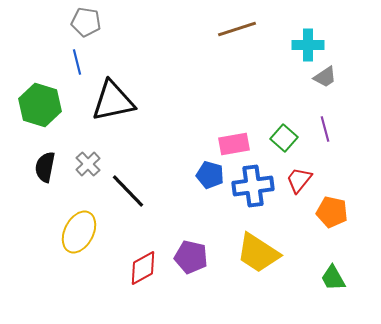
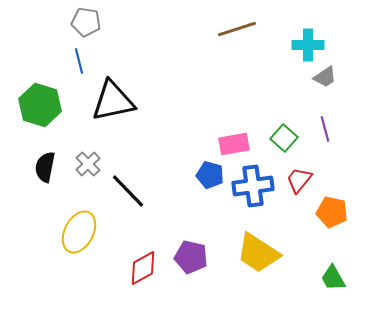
blue line: moved 2 px right, 1 px up
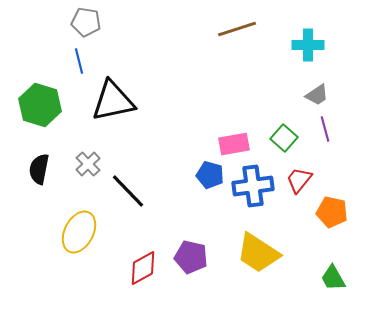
gray trapezoid: moved 8 px left, 18 px down
black semicircle: moved 6 px left, 2 px down
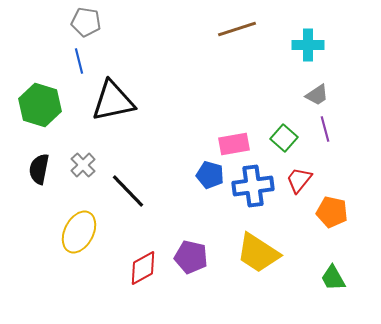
gray cross: moved 5 px left, 1 px down
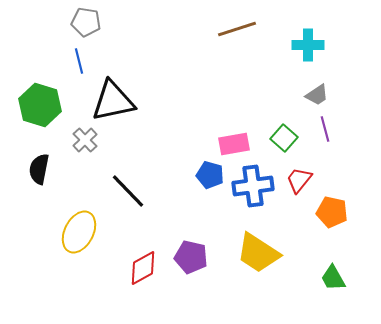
gray cross: moved 2 px right, 25 px up
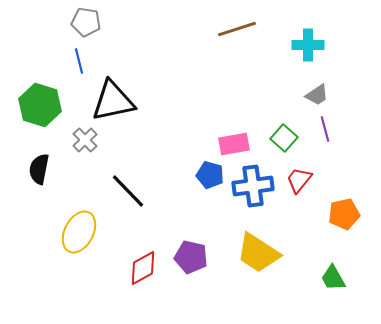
orange pentagon: moved 12 px right, 2 px down; rotated 24 degrees counterclockwise
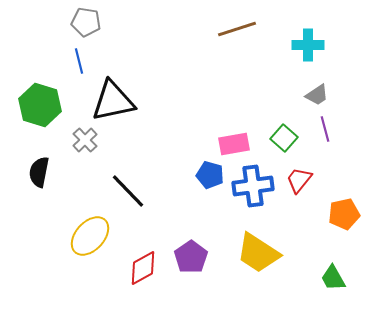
black semicircle: moved 3 px down
yellow ellipse: moved 11 px right, 4 px down; rotated 15 degrees clockwise
purple pentagon: rotated 24 degrees clockwise
